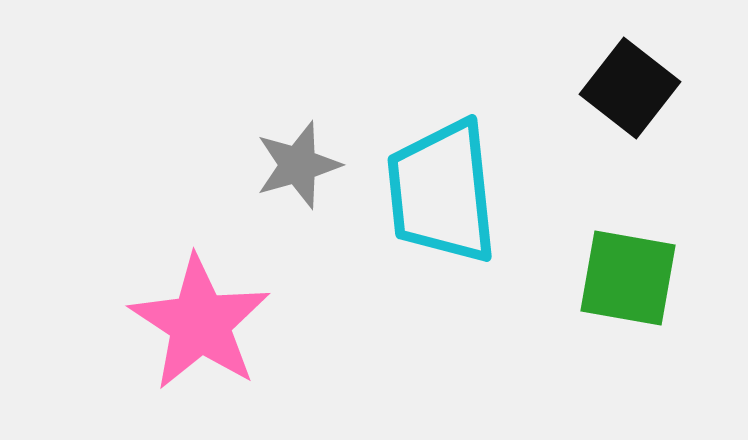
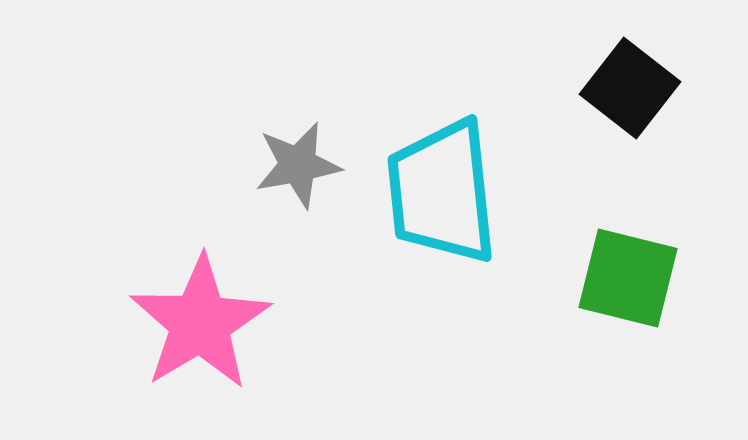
gray star: rotated 6 degrees clockwise
green square: rotated 4 degrees clockwise
pink star: rotated 8 degrees clockwise
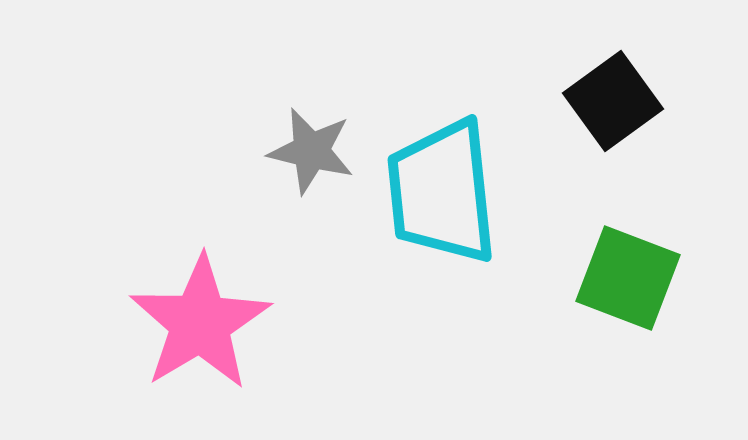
black square: moved 17 px left, 13 px down; rotated 16 degrees clockwise
gray star: moved 13 px right, 14 px up; rotated 24 degrees clockwise
green square: rotated 7 degrees clockwise
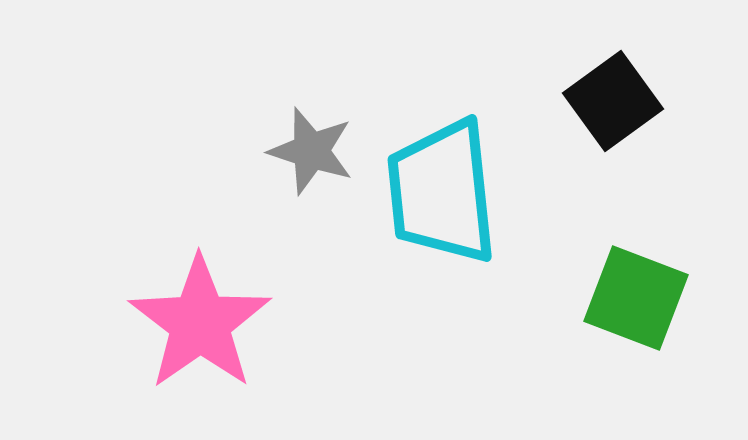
gray star: rotated 4 degrees clockwise
green square: moved 8 px right, 20 px down
pink star: rotated 4 degrees counterclockwise
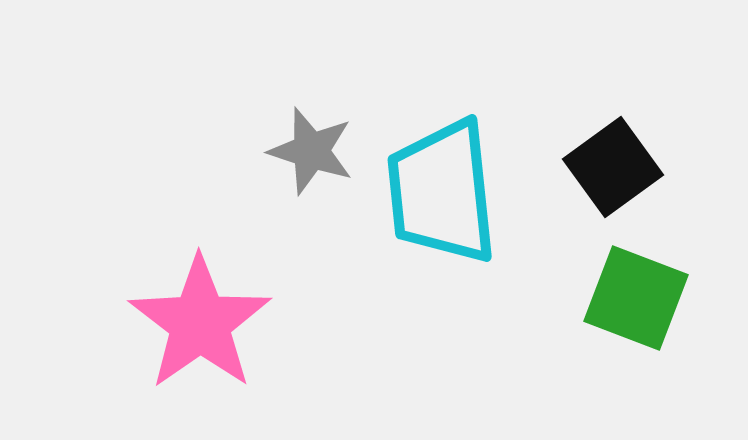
black square: moved 66 px down
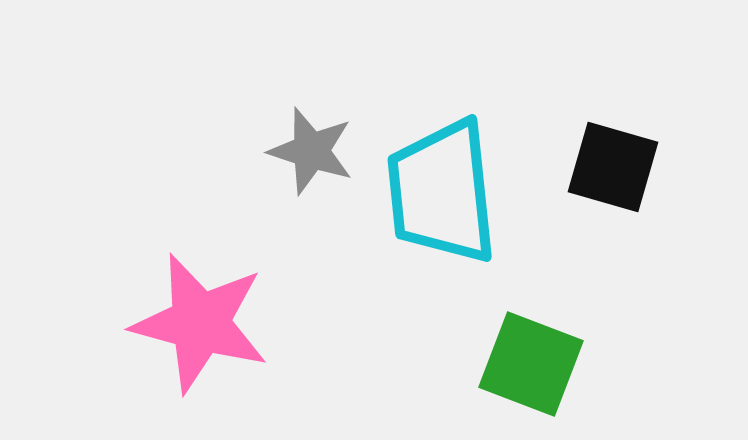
black square: rotated 38 degrees counterclockwise
green square: moved 105 px left, 66 px down
pink star: rotated 22 degrees counterclockwise
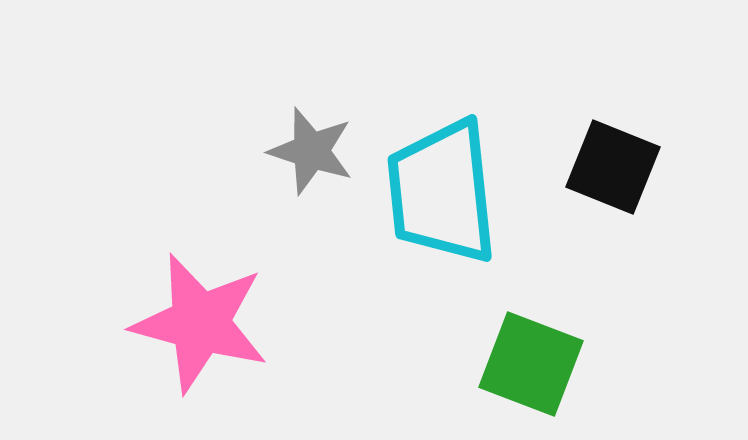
black square: rotated 6 degrees clockwise
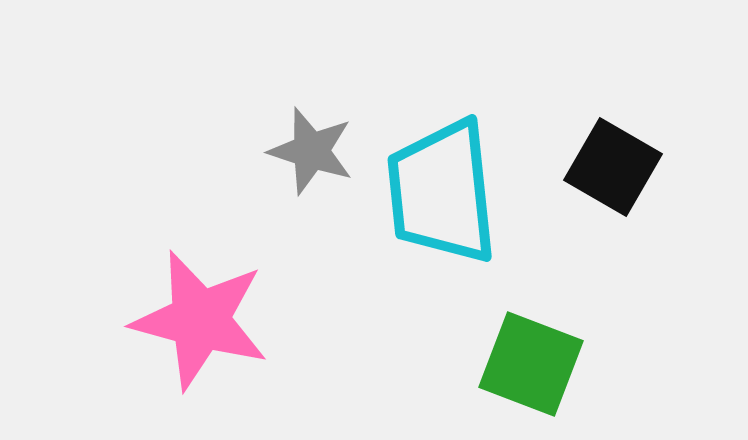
black square: rotated 8 degrees clockwise
pink star: moved 3 px up
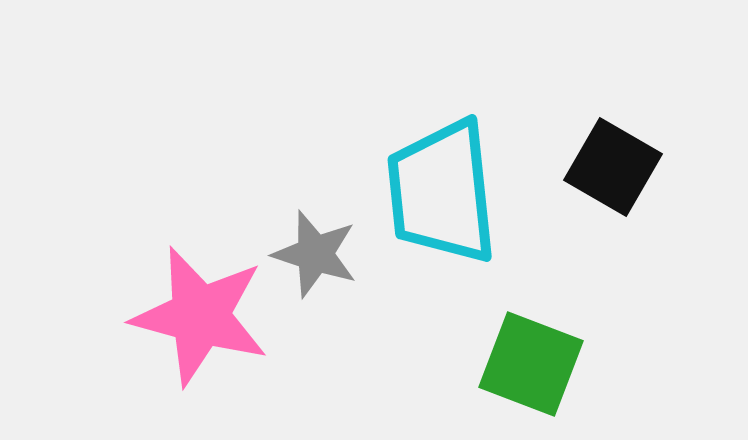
gray star: moved 4 px right, 103 px down
pink star: moved 4 px up
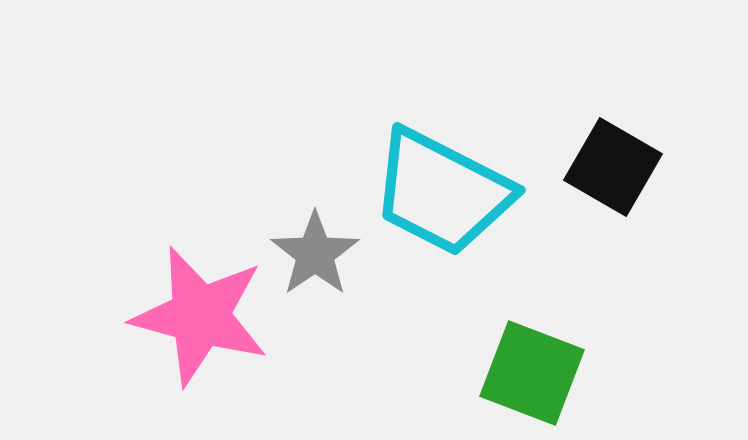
cyan trapezoid: rotated 57 degrees counterclockwise
gray star: rotated 20 degrees clockwise
green square: moved 1 px right, 9 px down
